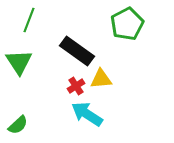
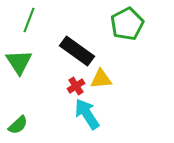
cyan arrow: rotated 24 degrees clockwise
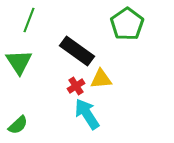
green pentagon: rotated 8 degrees counterclockwise
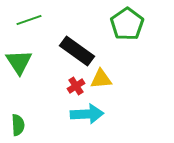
green line: rotated 50 degrees clockwise
cyan arrow: rotated 120 degrees clockwise
green semicircle: rotated 50 degrees counterclockwise
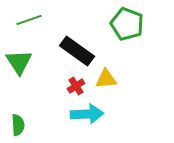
green pentagon: rotated 16 degrees counterclockwise
yellow triangle: moved 5 px right
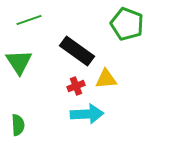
red cross: rotated 12 degrees clockwise
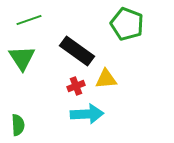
green triangle: moved 3 px right, 4 px up
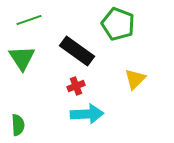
green pentagon: moved 9 px left
yellow triangle: moved 29 px right; rotated 40 degrees counterclockwise
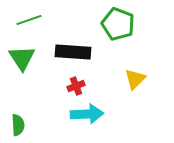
black rectangle: moved 4 px left, 1 px down; rotated 32 degrees counterclockwise
